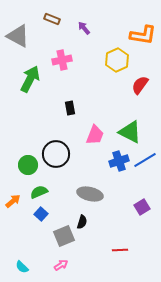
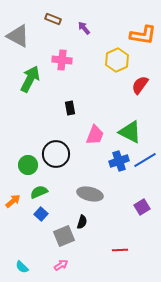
brown rectangle: moved 1 px right
pink cross: rotated 18 degrees clockwise
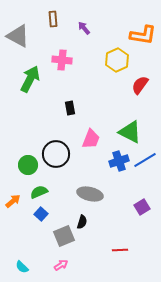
brown rectangle: rotated 63 degrees clockwise
pink trapezoid: moved 4 px left, 4 px down
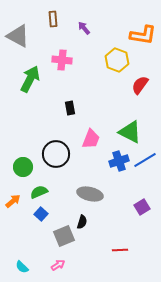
yellow hexagon: rotated 15 degrees counterclockwise
green circle: moved 5 px left, 2 px down
pink arrow: moved 3 px left
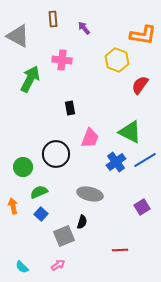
pink trapezoid: moved 1 px left, 1 px up
blue cross: moved 3 px left, 1 px down; rotated 18 degrees counterclockwise
orange arrow: moved 5 px down; rotated 63 degrees counterclockwise
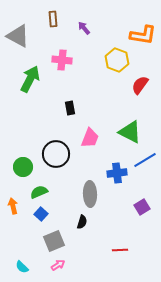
blue cross: moved 1 px right, 11 px down; rotated 30 degrees clockwise
gray ellipse: rotated 75 degrees clockwise
gray square: moved 10 px left, 5 px down
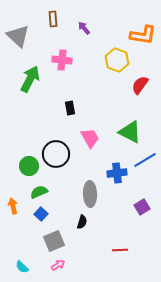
gray triangle: rotated 15 degrees clockwise
pink trapezoid: rotated 50 degrees counterclockwise
green circle: moved 6 px right, 1 px up
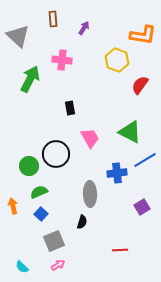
purple arrow: rotated 72 degrees clockwise
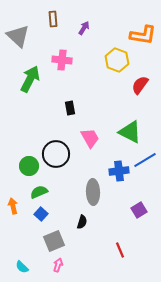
blue cross: moved 2 px right, 2 px up
gray ellipse: moved 3 px right, 2 px up
purple square: moved 3 px left, 3 px down
red line: rotated 70 degrees clockwise
pink arrow: rotated 40 degrees counterclockwise
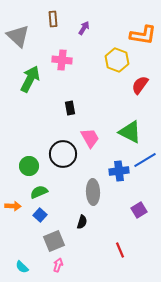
black circle: moved 7 px right
orange arrow: rotated 105 degrees clockwise
blue square: moved 1 px left, 1 px down
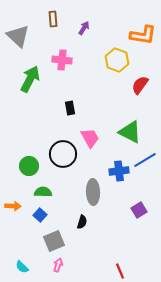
green semicircle: moved 4 px right; rotated 24 degrees clockwise
red line: moved 21 px down
